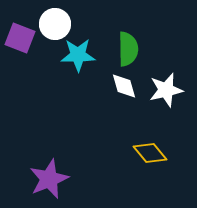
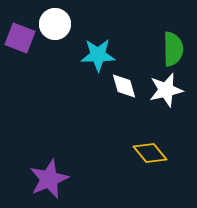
green semicircle: moved 45 px right
cyan star: moved 20 px right
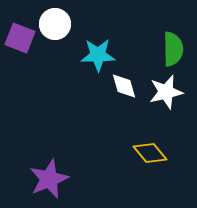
white star: moved 2 px down
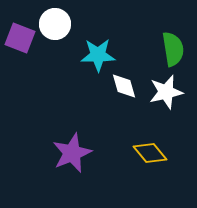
green semicircle: rotated 8 degrees counterclockwise
purple star: moved 23 px right, 26 px up
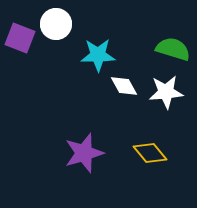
white circle: moved 1 px right
green semicircle: rotated 64 degrees counterclockwise
white diamond: rotated 12 degrees counterclockwise
white star: rotated 8 degrees clockwise
purple star: moved 12 px right; rotated 6 degrees clockwise
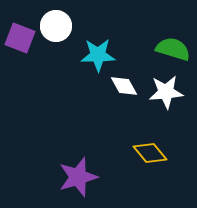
white circle: moved 2 px down
purple star: moved 6 px left, 24 px down
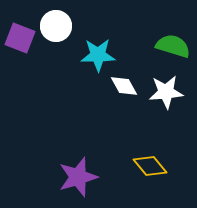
green semicircle: moved 3 px up
yellow diamond: moved 13 px down
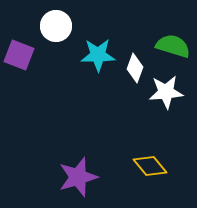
purple square: moved 1 px left, 17 px down
white diamond: moved 11 px right, 18 px up; rotated 48 degrees clockwise
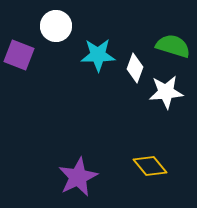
purple star: rotated 9 degrees counterclockwise
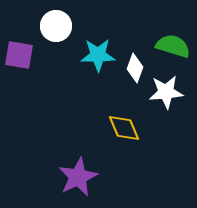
purple square: rotated 12 degrees counterclockwise
yellow diamond: moved 26 px left, 38 px up; rotated 16 degrees clockwise
